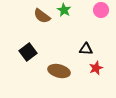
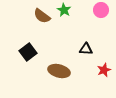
red star: moved 8 px right, 2 px down
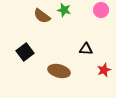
green star: rotated 16 degrees counterclockwise
black square: moved 3 px left
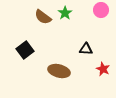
green star: moved 1 px right, 3 px down; rotated 24 degrees clockwise
brown semicircle: moved 1 px right, 1 px down
black square: moved 2 px up
red star: moved 1 px left, 1 px up; rotated 24 degrees counterclockwise
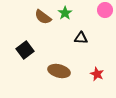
pink circle: moved 4 px right
black triangle: moved 5 px left, 11 px up
red star: moved 6 px left, 5 px down
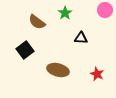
brown semicircle: moved 6 px left, 5 px down
brown ellipse: moved 1 px left, 1 px up
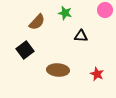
green star: rotated 24 degrees counterclockwise
brown semicircle: rotated 84 degrees counterclockwise
black triangle: moved 2 px up
brown ellipse: rotated 10 degrees counterclockwise
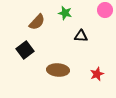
red star: rotated 24 degrees clockwise
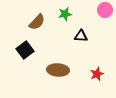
green star: moved 1 px down; rotated 24 degrees counterclockwise
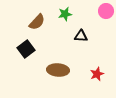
pink circle: moved 1 px right, 1 px down
black square: moved 1 px right, 1 px up
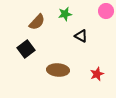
black triangle: rotated 24 degrees clockwise
